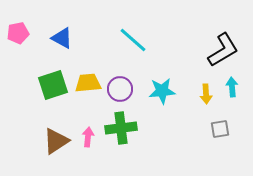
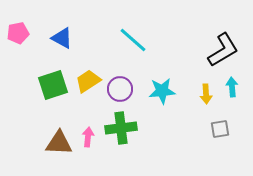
yellow trapezoid: moved 2 px up; rotated 28 degrees counterclockwise
brown triangle: moved 3 px right, 2 px down; rotated 36 degrees clockwise
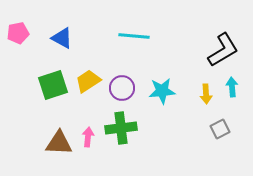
cyan line: moved 1 px right, 4 px up; rotated 36 degrees counterclockwise
purple circle: moved 2 px right, 1 px up
gray square: rotated 18 degrees counterclockwise
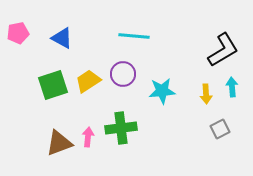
purple circle: moved 1 px right, 14 px up
brown triangle: rotated 24 degrees counterclockwise
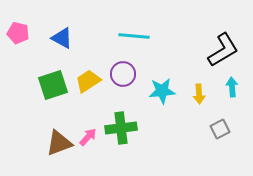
pink pentagon: rotated 25 degrees clockwise
yellow arrow: moved 7 px left
pink arrow: rotated 36 degrees clockwise
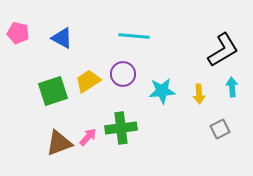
green square: moved 6 px down
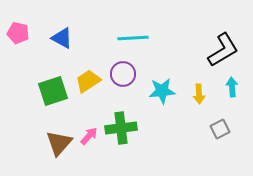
cyan line: moved 1 px left, 2 px down; rotated 8 degrees counterclockwise
pink arrow: moved 1 px right, 1 px up
brown triangle: rotated 28 degrees counterclockwise
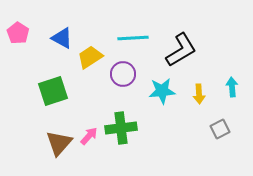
pink pentagon: rotated 20 degrees clockwise
black L-shape: moved 42 px left
yellow trapezoid: moved 2 px right, 24 px up
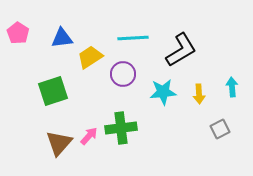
blue triangle: rotated 35 degrees counterclockwise
cyan star: moved 1 px right, 1 px down
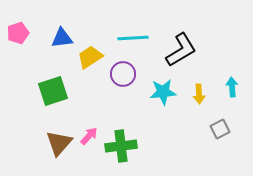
pink pentagon: rotated 20 degrees clockwise
green cross: moved 18 px down
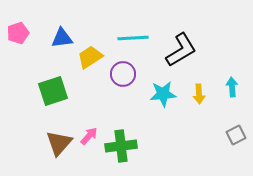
cyan star: moved 2 px down
gray square: moved 16 px right, 6 px down
